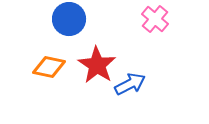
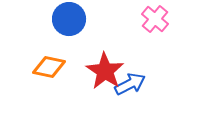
red star: moved 8 px right, 6 px down
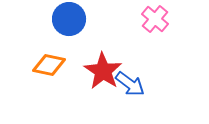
orange diamond: moved 2 px up
red star: moved 2 px left
blue arrow: rotated 64 degrees clockwise
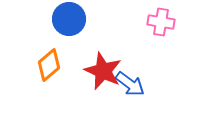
pink cross: moved 6 px right, 3 px down; rotated 32 degrees counterclockwise
orange diamond: rotated 52 degrees counterclockwise
red star: rotated 9 degrees counterclockwise
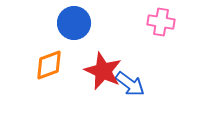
blue circle: moved 5 px right, 4 px down
orange diamond: rotated 20 degrees clockwise
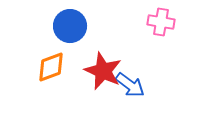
blue circle: moved 4 px left, 3 px down
orange diamond: moved 2 px right, 2 px down
blue arrow: moved 1 px down
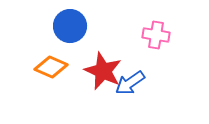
pink cross: moved 5 px left, 13 px down
orange diamond: rotated 44 degrees clockwise
blue arrow: moved 2 px up; rotated 108 degrees clockwise
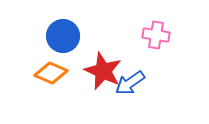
blue circle: moved 7 px left, 10 px down
orange diamond: moved 6 px down
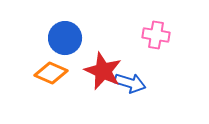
blue circle: moved 2 px right, 2 px down
blue arrow: rotated 128 degrees counterclockwise
